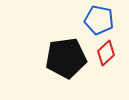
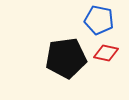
red diamond: rotated 55 degrees clockwise
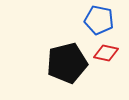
black pentagon: moved 1 px right, 5 px down; rotated 6 degrees counterclockwise
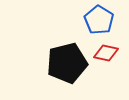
blue pentagon: rotated 20 degrees clockwise
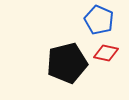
blue pentagon: rotated 8 degrees counterclockwise
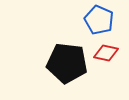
black pentagon: rotated 21 degrees clockwise
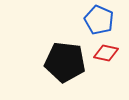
black pentagon: moved 2 px left, 1 px up
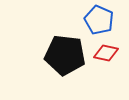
black pentagon: moved 7 px up
